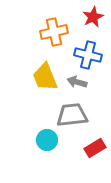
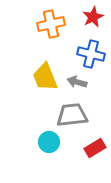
orange cross: moved 3 px left, 8 px up
blue cross: moved 3 px right, 1 px up
cyan circle: moved 2 px right, 2 px down
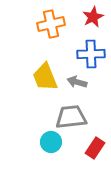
blue cross: rotated 16 degrees counterclockwise
gray trapezoid: moved 1 px left, 2 px down
cyan circle: moved 2 px right
red rectangle: rotated 25 degrees counterclockwise
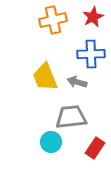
orange cross: moved 2 px right, 4 px up
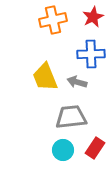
cyan circle: moved 12 px right, 8 px down
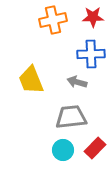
red star: rotated 25 degrees clockwise
yellow trapezoid: moved 14 px left, 3 px down
red rectangle: rotated 10 degrees clockwise
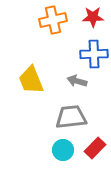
blue cross: moved 3 px right
gray arrow: moved 1 px up
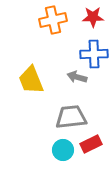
gray arrow: moved 4 px up
red rectangle: moved 4 px left, 4 px up; rotated 20 degrees clockwise
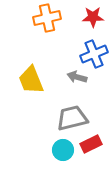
orange cross: moved 6 px left, 2 px up
blue cross: rotated 20 degrees counterclockwise
gray trapezoid: moved 1 px right, 1 px down; rotated 8 degrees counterclockwise
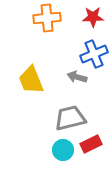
orange cross: rotated 8 degrees clockwise
gray trapezoid: moved 2 px left
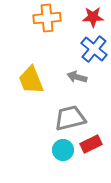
blue cross: moved 5 px up; rotated 28 degrees counterclockwise
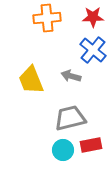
blue cross: moved 1 px left, 1 px down
gray arrow: moved 6 px left, 1 px up
red rectangle: moved 1 px down; rotated 15 degrees clockwise
